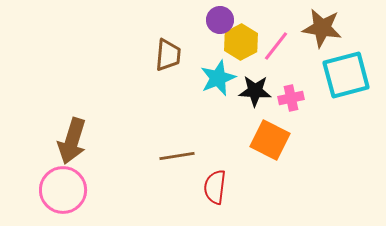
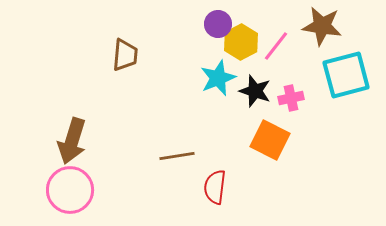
purple circle: moved 2 px left, 4 px down
brown star: moved 2 px up
brown trapezoid: moved 43 px left
black star: rotated 16 degrees clockwise
pink circle: moved 7 px right
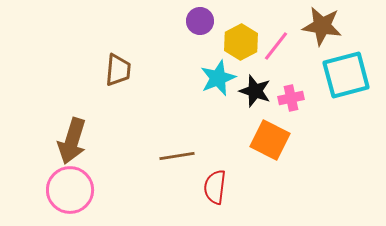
purple circle: moved 18 px left, 3 px up
brown trapezoid: moved 7 px left, 15 px down
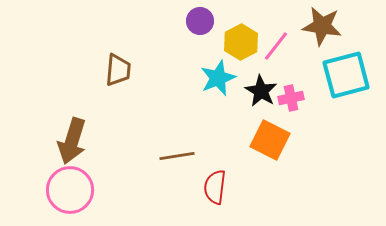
black star: moved 6 px right; rotated 12 degrees clockwise
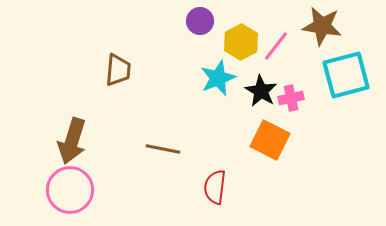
brown line: moved 14 px left, 7 px up; rotated 20 degrees clockwise
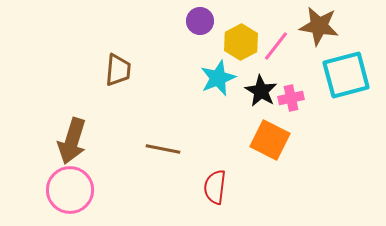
brown star: moved 3 px left
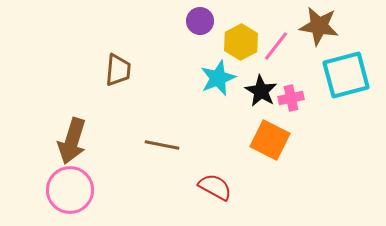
brown line: moved 1 px left, 4 px up
red semicircle: rotated 112 degrees clockwise
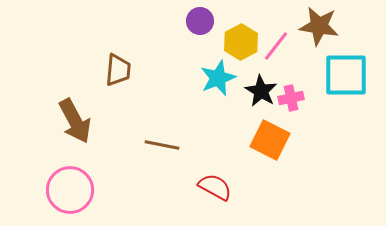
cyan square: rotated 15 degrees clockwise
brown arrow: moved 3 px right, 20 px up; rotated 45 degrees counterclockwise
